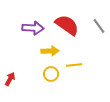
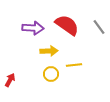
gray line: moved 1 px down
yellow arrow: moved 1 px left
red arrow: moved 1 px down
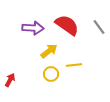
yellow arrow: rotated 36 degrees counterclockwise
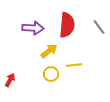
red semicircle: rotated 60 degrees clockwise
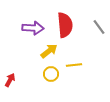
red semicircle: moved 2 px left; rotated 10 degrees counterclockwise
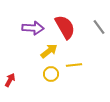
red semicircle: moved 2 px down; rotated 25 degrees counterclockwise
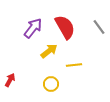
purple arrow: rotated 55 degrees counterclockwise
yellow circle: moved 10 px down
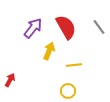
red semicircle: moved 1 px right
yellow arrow: rotated 30 degrees counterclockwise
yellow circle: moved 17 px right, 7 px down
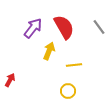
red semicircle: moved 2 px left
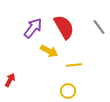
yellow arrow: rotated 96 degrees clockwise
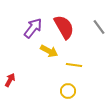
yellow line: rotated 14 degrees clockwise
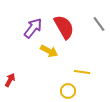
gray line: moved 3 px up
yellow line: moved 8 px right, 7 px down
